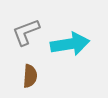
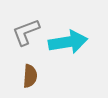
cyan arrow: moved 2 px left, 2 px up
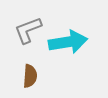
gray L-shape: moved 2 px right, 2 px up
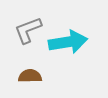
brown semicircle: rotated 95 degrees counterclockwise
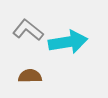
gray L-shape: rotated 60 degrees clockwise
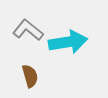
brown semicircle: rotated 75 degrees clockwise
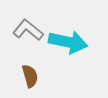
cyan arrow: rotated 21 degrees clockwise
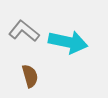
gray L-shape: moved 4 px left, 1 px down
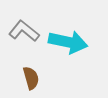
brown semicircle: moved 1 px right, 2 px down
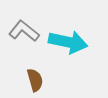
brown semicircle: moved 4 px right, 2 px down
